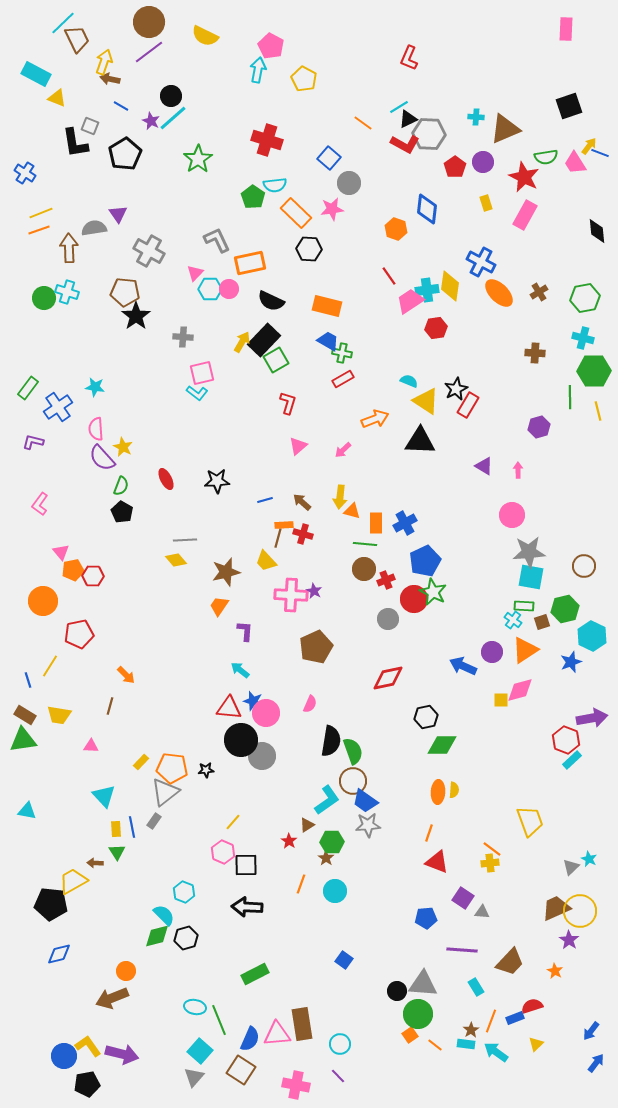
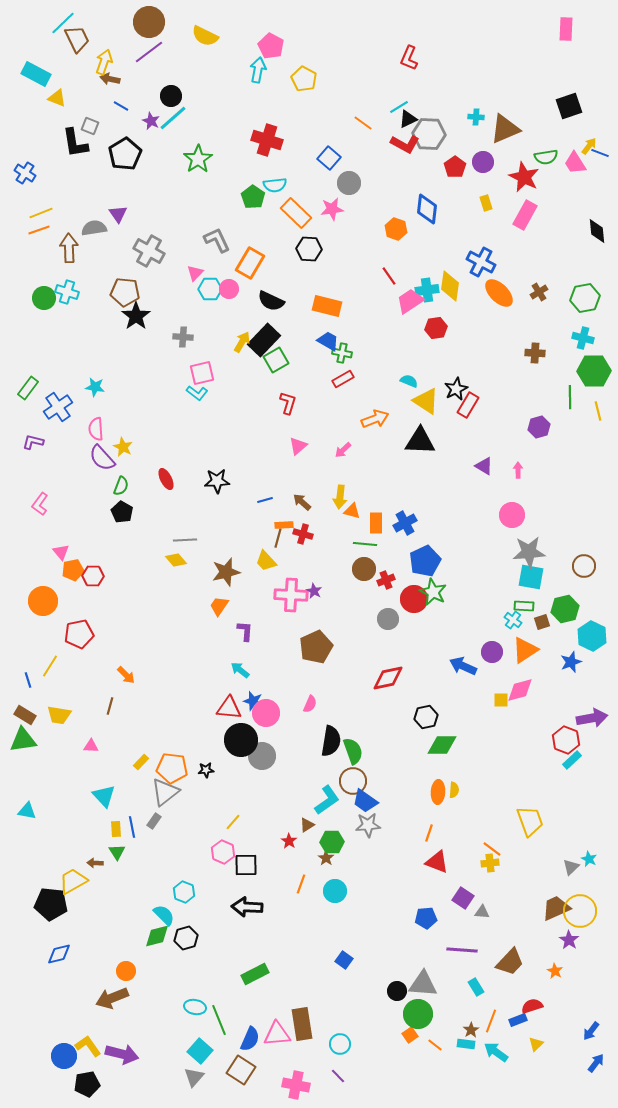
orange rectangle at (250, 263): rotated 48 degrees counterclockwise
blue rectangle at (515, 1018): moved 3 px right, 2 px down
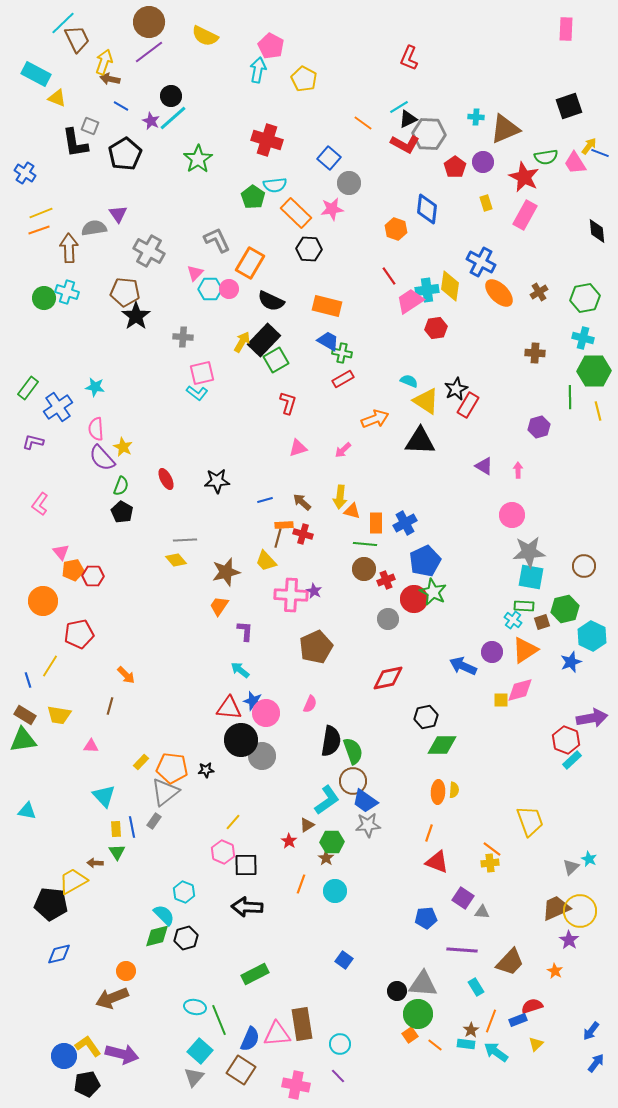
pink triangle at (298, 446): moved 2 px down; rotated 24 degrees clockwise
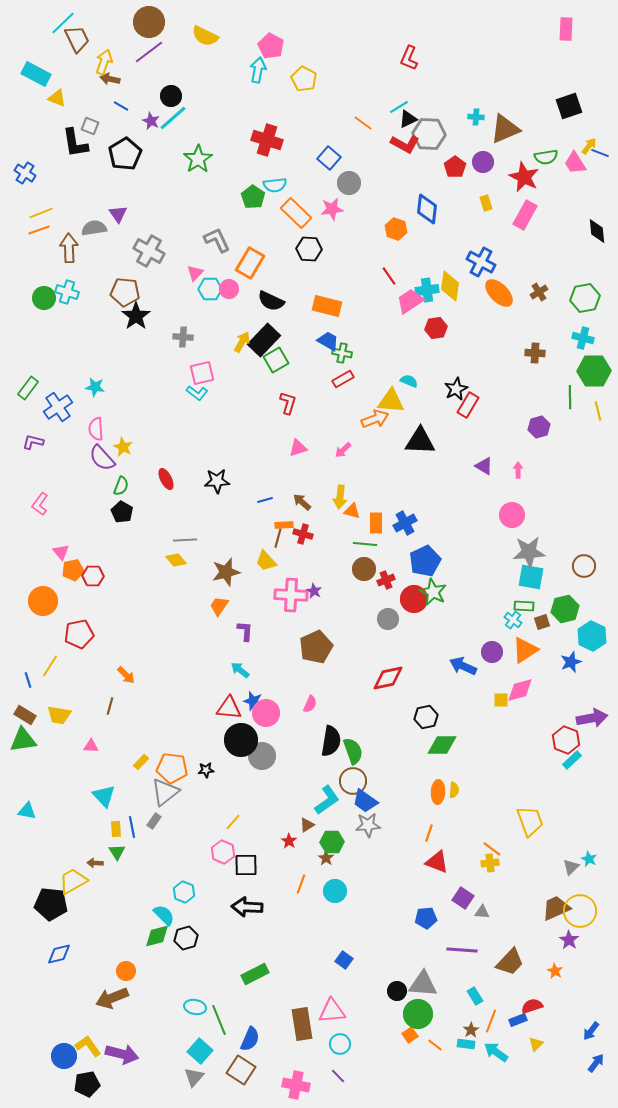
yellow triangle at (426, 401): moved 35 px left; rotated 28 degrees counterclockwise
cyan rectangle at (476, 987): moved 1 px left, 9 px down
pink triangle at (277, 1034): moved 55 px right, 23 px up
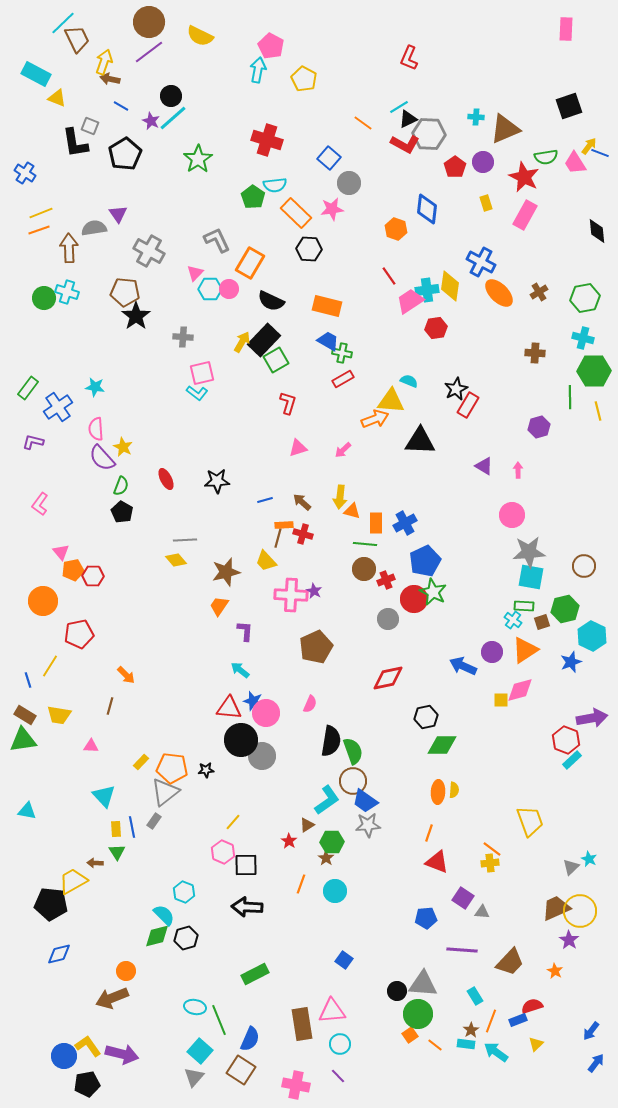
yellow semicircle at (205, 36): moved 5 px left
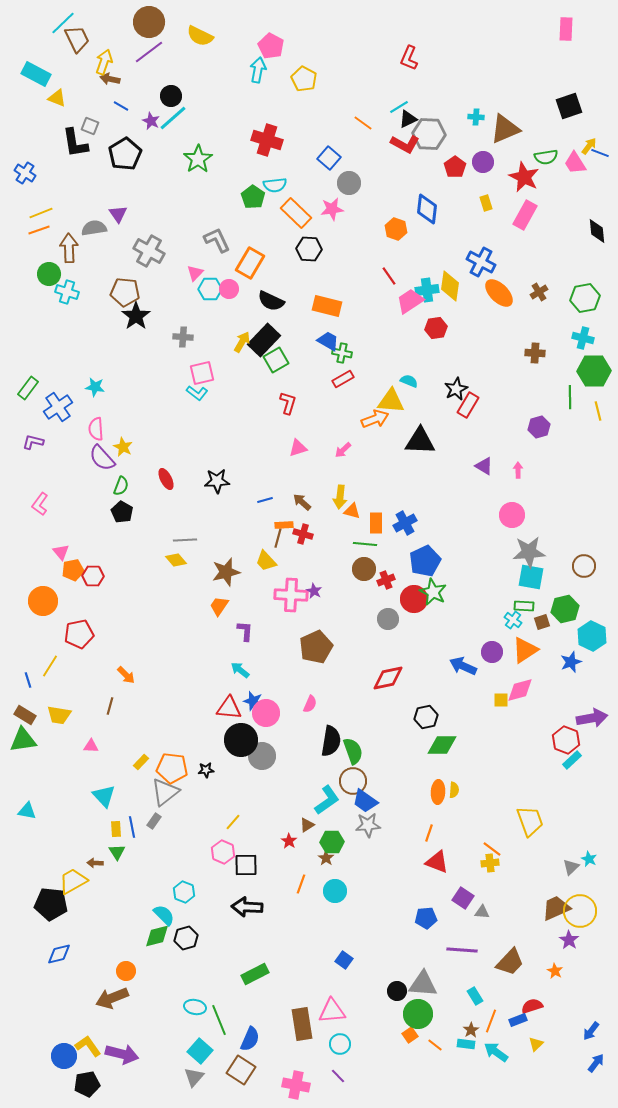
green circle at (44, 298): moved 5 px right, 24 px up
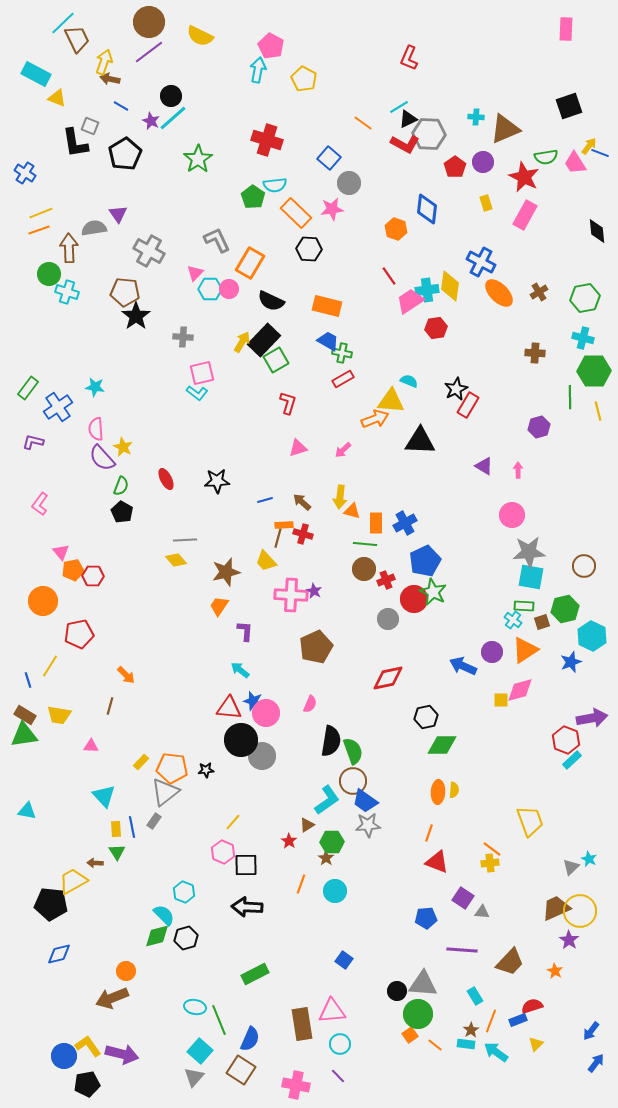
green triangle at (23, 740): moved 1 px right, 5 px up
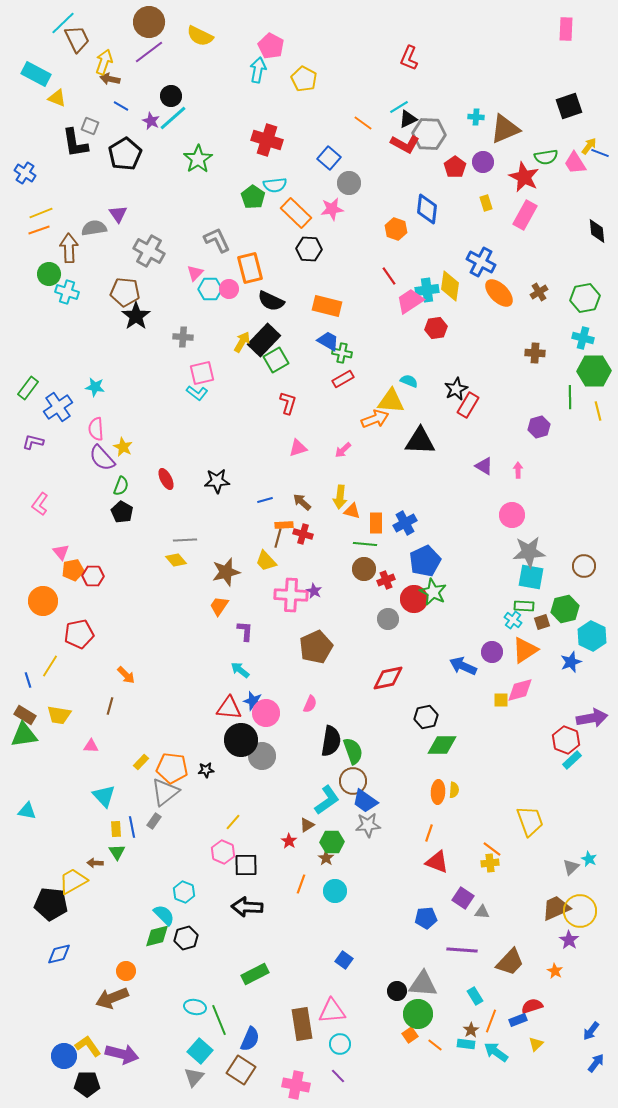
orange rectangle at (250, 263): moved 5 px down; rotated 44 degrees counterclockwise
black pentagon at (87, 1084): rotated 10 degrees clockwise
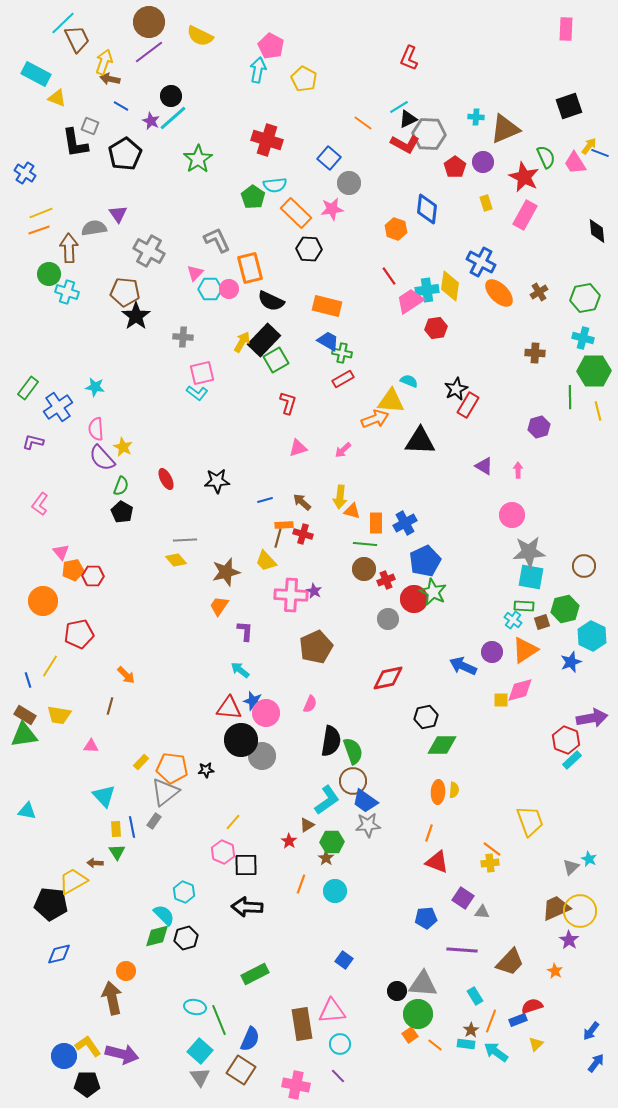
green semicircle at (546, 157): rotated 105 degrees counterclockwise
brown arrow at (112, 998): rotated 100 degrees clockwise
gray triangle at (194, 1077): moved 6 px right; rotated 15 degrees counterclockwise
